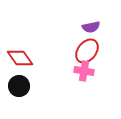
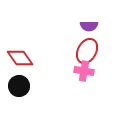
purple semicircle: moved 2 px left, 1 px up; rotated 12 degrees clockwise
red ellipse: rotated 10 degrees counterclockwise
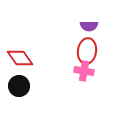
red ellipse: rotated 20 degrees counterclockwise
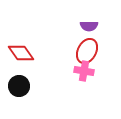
red ellipse: rotated 20 degrees clockwise
red diamond: moved 1 px right, 5 px up
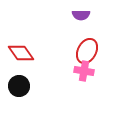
purple semicircle: moved 8 px left, 11 px up
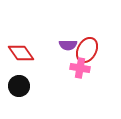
purple semicircle: moved 13 px left, 30 px down
red ellipse: moved 1 px up
pink cross: moved 4 px left, 3 px up
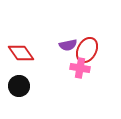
purple semicircle: rotated 12 degrees counterclockwise
